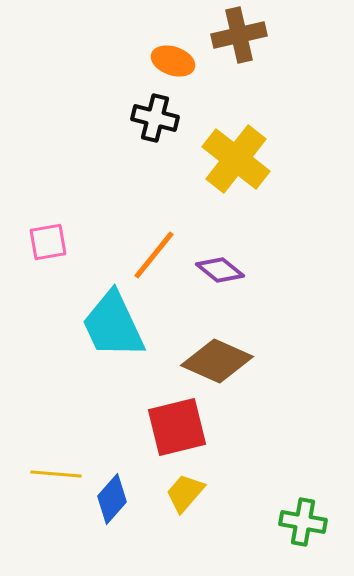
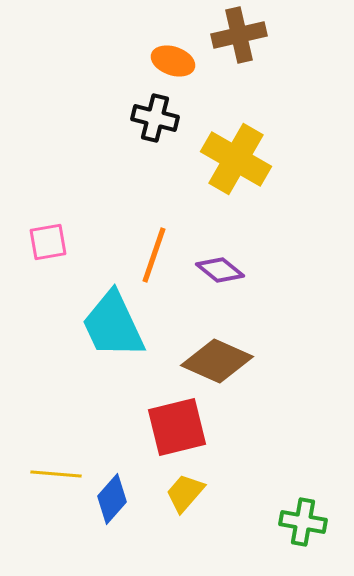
yellow cross: rotated 8 degrees counterclockwise
orange line: rotated 20 degrees counterclockwise
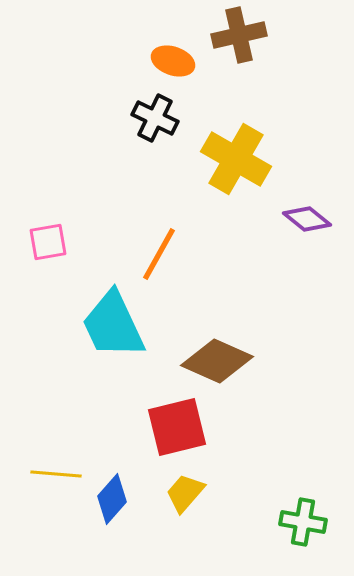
black cross: rotated 12 degrees clockwise
orange line: moved 5 px right, 1 px up; rotated 10 degrees clockwise
purple diamond: moved 87 px right, 51 px up
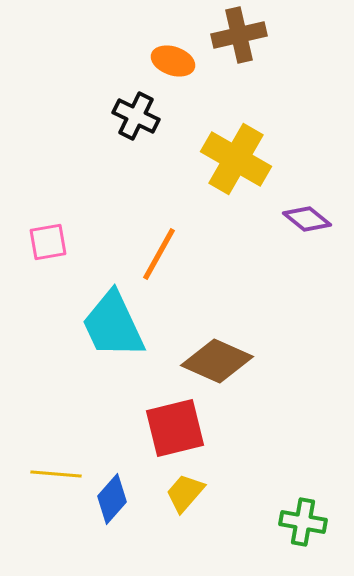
black cross: moved 19 px left, 2 px up
red square: moved 2 px left, 1 px down
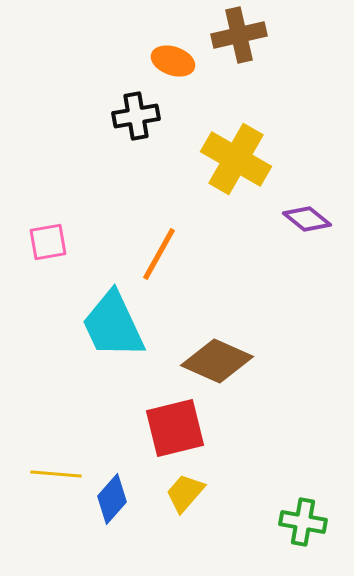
black cross: rotated 36 degrees counterclockwise
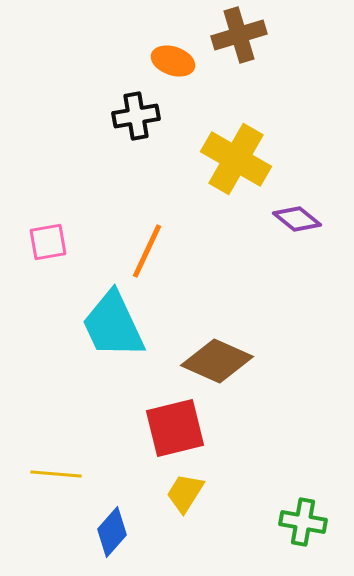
brown cross: rotated 4 degrees counterclockwise
purple diamond: moved 10 px left
orange line: moved 12 px left, 3 px up; rotated 4 degrees counterclockwise
yellow trapezoid: rotated 9 degrees counterclockwise
blue diamond: moved 33 px down
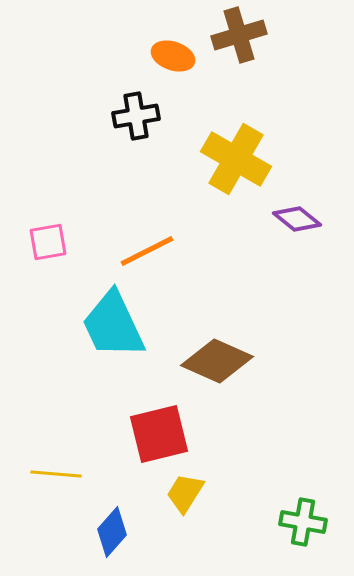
orange ellipse: moved 5 px up
orange line: rotated 38 degrees clockwise
red square: moved 16 px left, 6 px down
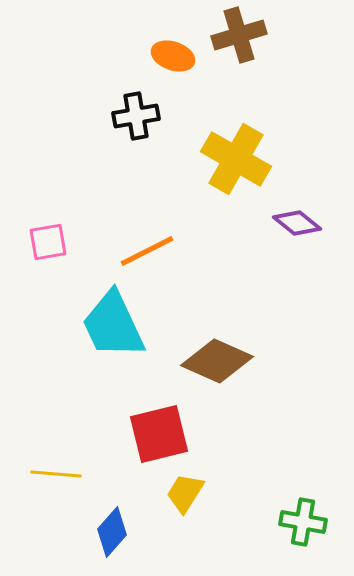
purple diamond: moved 4 px down
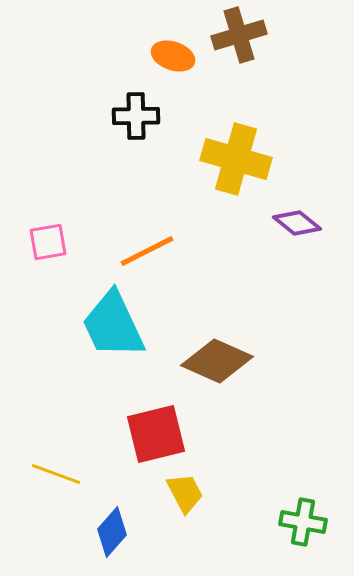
black cross: rotated 9 degrees clockwise
yellow cross: rotated 14 degrees counterclockwise
red square: moved 3 px left
yellow line: rotated 15 degrees clockwise
yellow trapezoid: rotated 120 degrees clockwise
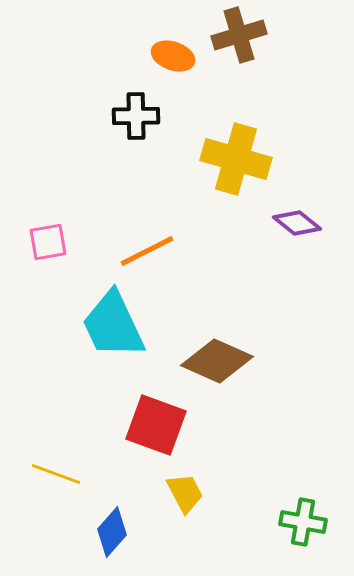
red square: moved 9 px up; rotated 34 degrees clockwise
